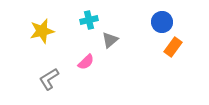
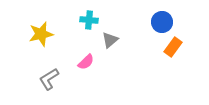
cyan cross: rotated 18 degrees clockwise
yellow star: moved 1 px left, 3 px down
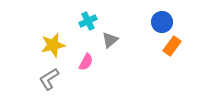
cyan cross: moved 1 px left, 1 px down; rotated 30 degrees counterclockwise
yellow star: moved 12 px right, 11 px down
orange rectangle: moved 1 px left, 1 px up
pink semicircle: rotated 18 degrees counterclockwise
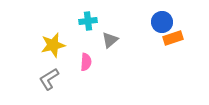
cyan cross: rotated 18 degrees clockwise
orange rectangle: moved 1 px right, 8 px up; rotated 36 degrees clockwise
pink semicircle: rotated 24 degrees counterclockwise
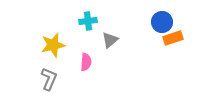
gray L-shape: rotated 145 degrees clockwise
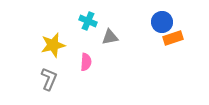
cyan cross: rotated 30 degrees clockwise
gray triangle: moved 3 px up; rotated 30 degrees clockwise
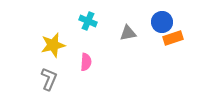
gray triangle: moved 18 px right, 4 px up
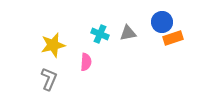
cyan cross: moved 12 px right, 13 px down
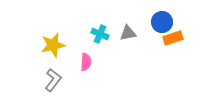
gray L-shape: moved 4 px right, 1 px down; rotated 15 degrees clockwise
